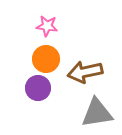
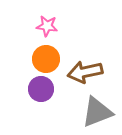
purple circle: moved 3 px right, 1 px down
gray triangle: moved 1 px up; rotated 12 degrees counterclockwise
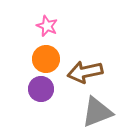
pink star: rotated 15 degrees clockwise
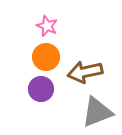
orange circle: moved 2 px up
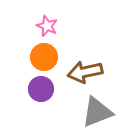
orange circle: moved 2 px left
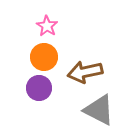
pink star: rotated 10 degrees clockwise
purple circle: moved 2 px left, 1 px up
gray triangle: moved 2 px right, 2 px up; rotated 48 degrees clockwise
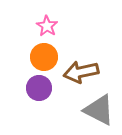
brown arrow: moved 4 px left
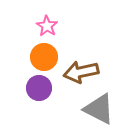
gray triangle: moved 1 px up
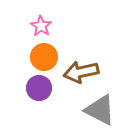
pink star: moved 6 px left
gray triangle: moved 1 px right, 1 px down
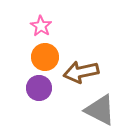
orange circle: moved 1 px right
